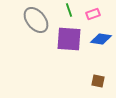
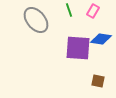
pink rectangle: moved 3 px up; rotated 40 degrees counterclockwise
purple square: moved 9 px right, 9 px down
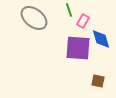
pink rectangle: moved 10 px left, 10 px down
gray ellipse: moved 2 px left, 2 px up; rotated 12 degrees counterclockwise
blue diamond: rotated 65 degrees clockwise
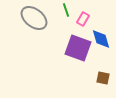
green line: moved 3 px left
pink rectangle: moved 2 px up
purple square: rotated 16 degrees clockwise
brown square: moved 5 px right, 3 px up
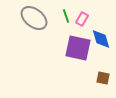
green line: moved 6 px down
pink rectangle: moved 1 px left
purple square: rotated 8 degrees counterclockwise
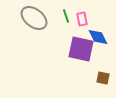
pink rectangle: rotated 40 degrees counterclockwise
blue diamond: moved 3 px left, 2 px up; rotated 10 degrees counterclockwise
purple square: moved 3 px right, 1 px down
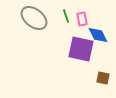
blue diamond: moved 2 px up
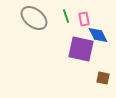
pink rectangle: moved 2 px right
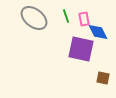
blue diamond: moved 3 px up
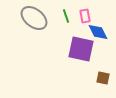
pink rectangle: moved 1 px right, 3 px up
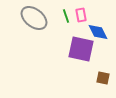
pink rectangle: moved 4 px left, 1 px up
